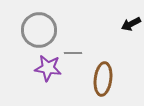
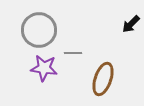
black arrow: rotated 18 degrees counterclockwise
purple star: moved 4 px left
brown ellipse: rotated 12 degrees clockwise
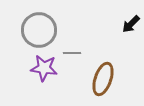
gray line: moved 1 px left
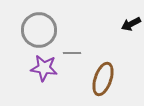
black arrow: rotated 18 degrees clockwise
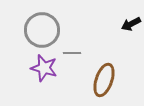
gray circle: moved 3 px right
purple star: rotated 8 degrees clockwise
brown ellipse: moved 1 px right, 1 px down
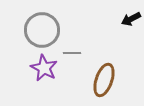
black arrow: moved 5 px up
purple star: rotated 12 degrees clockwise
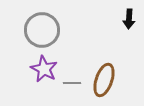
black arrow: moved 2 px left; rotated 60 degrees counterclockwise
gray line: moved 30 px down
purple star: moved 1 px down
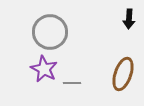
gray circle: moved 8 px right, 2 px down
brown ellipse: moved 19 px right, 6 px up
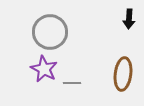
brown ellipse: rotated 12 degrees counterclockwise
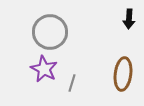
gray line: rotated 72 degrees counterclockwise
